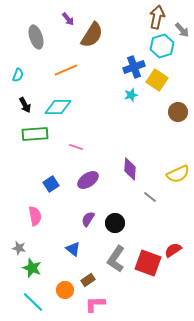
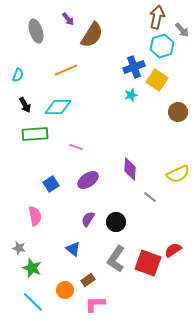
gray ellipse: moved 6 px up
black circle: moved 1 px right, 1 px up
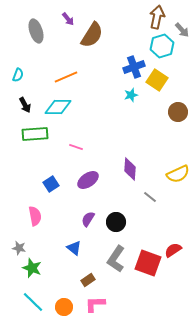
orange line: moved 7 px down
blue triangle: moved 1 px right, 1 px up
orange circle: moved 1 px left, 17 px down
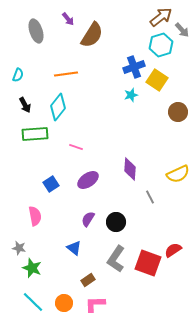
brown arrow: moved 4 px right; rotated 40 degrees clockwise
cyan hexagon: moved 1 px left, 1 px up
orange line: moved 3 px up; rotated 15 degrees clockwise
cyan diamond: rotated 52 degrees counterclockwise
gray line: rotated 24 degrees clockwise
orange circle: moved 4 px up
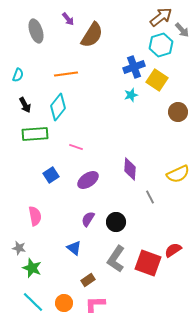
blue square: moved 9 px up
